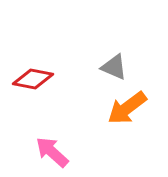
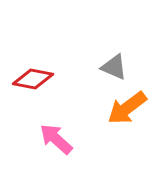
pink arrow: moved 4 px right, 13 px up
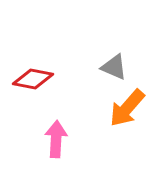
orange arrow: rotated 12 degrees counterclockwise
pink arrow: rotated 51 degrees clockwise
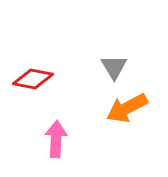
gray triangle: rotated 36 degrees clockwise
orange arrow: rotated 21 degrees clockwise
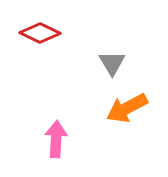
gray triangle: moved 2 px left, 4 px up
red diamond: moved 7 px right, 46 px up; rotated 15 degrees clockwise
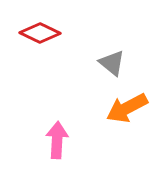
gray triangle: rotated 20 degrees counterclockwise
pink arrow: moved 1 px right, 1 px down
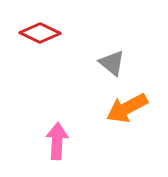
pink arrow: moved 1 px down
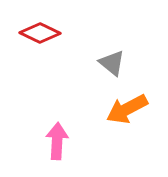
orange arrow: moved 1 px down
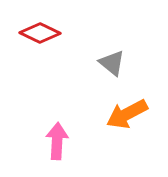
orange arrow: moved 5 px down
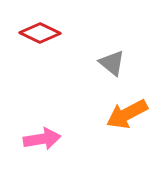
pink arrow: moved 15 px left, 2 px up; rotated 78 degrees clockwise
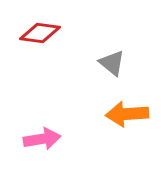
red diamond: rotated 18 degrees counterclockwise
orange arrow: rotated 24 degrees clockwise
